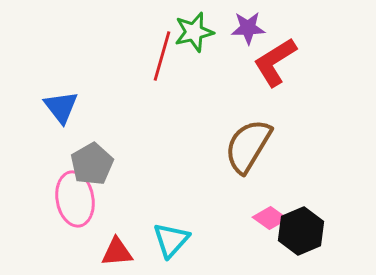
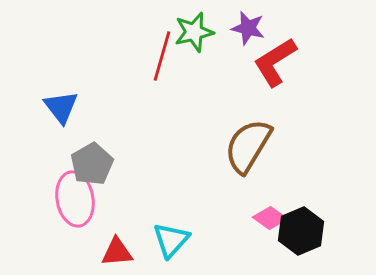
purple star: rotated 16 degrees clockwise
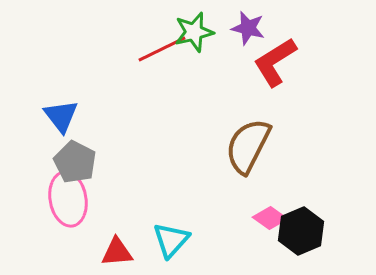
red line: moved 7 px up; rotated 48 degrees clockwise
blue triangle: moved 9 px down
brown semicircle: rotated 4 degrees counterclockwise
gray pentagon: moved 17 px left, 2 px up; rotated 15 degrees counterclockwise
pink ellipse: moved 7 px left
